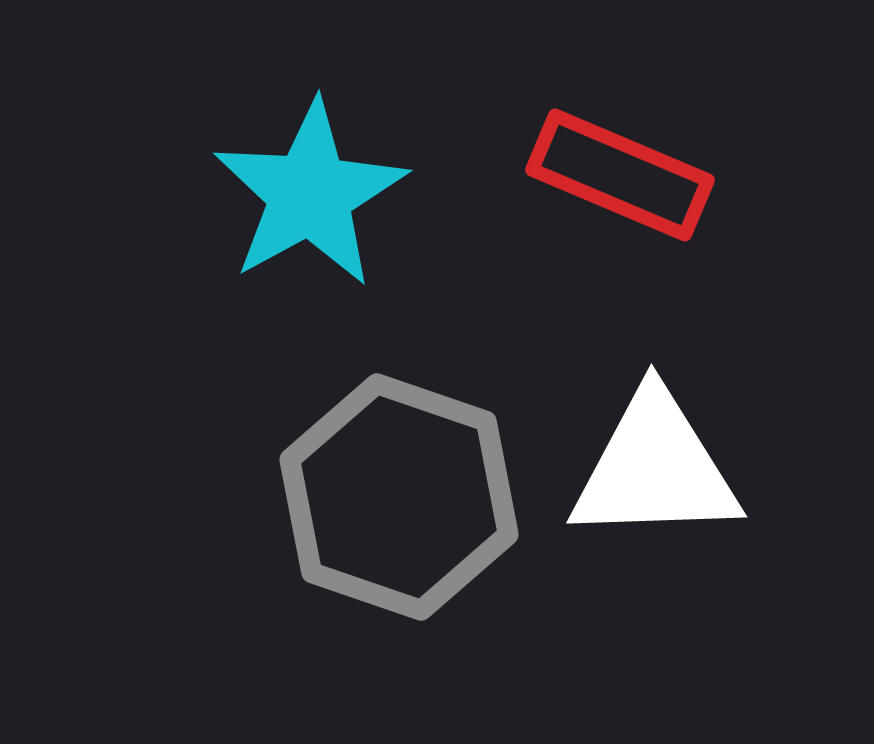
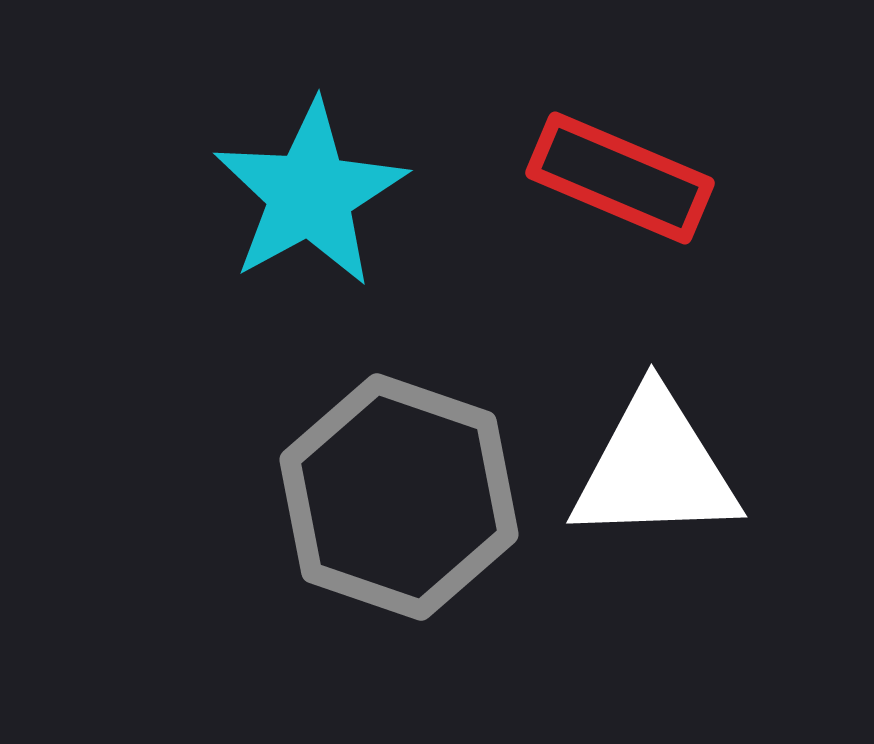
red rectangle: moved 3 px down
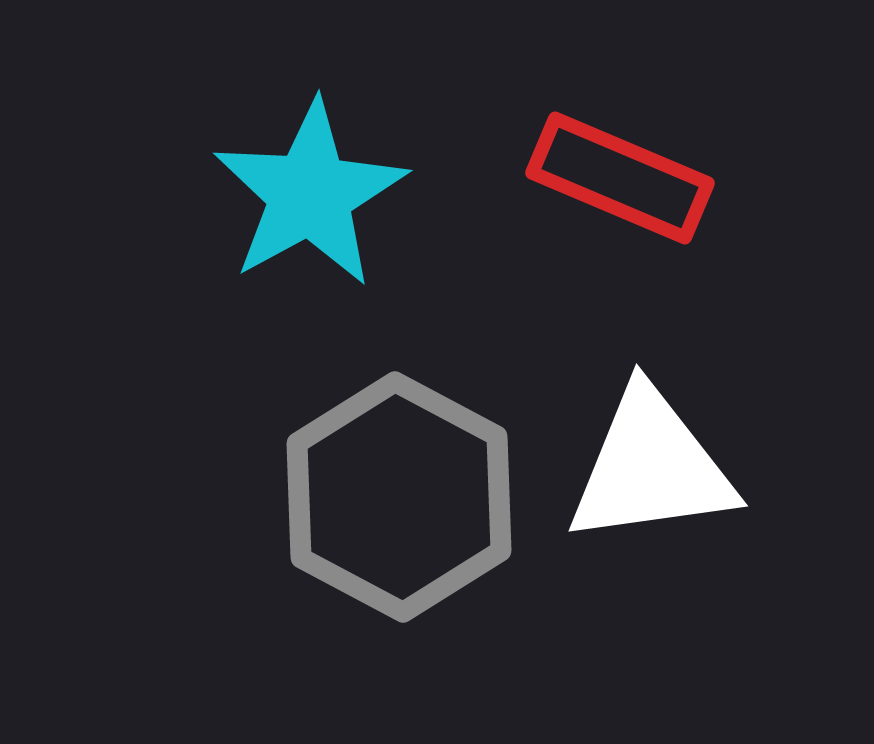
white triangle: moved 4 px left, 1 px up; rotated 6 degrees counterclockwise
gray hexagon: rotated 9 degrees clockwise
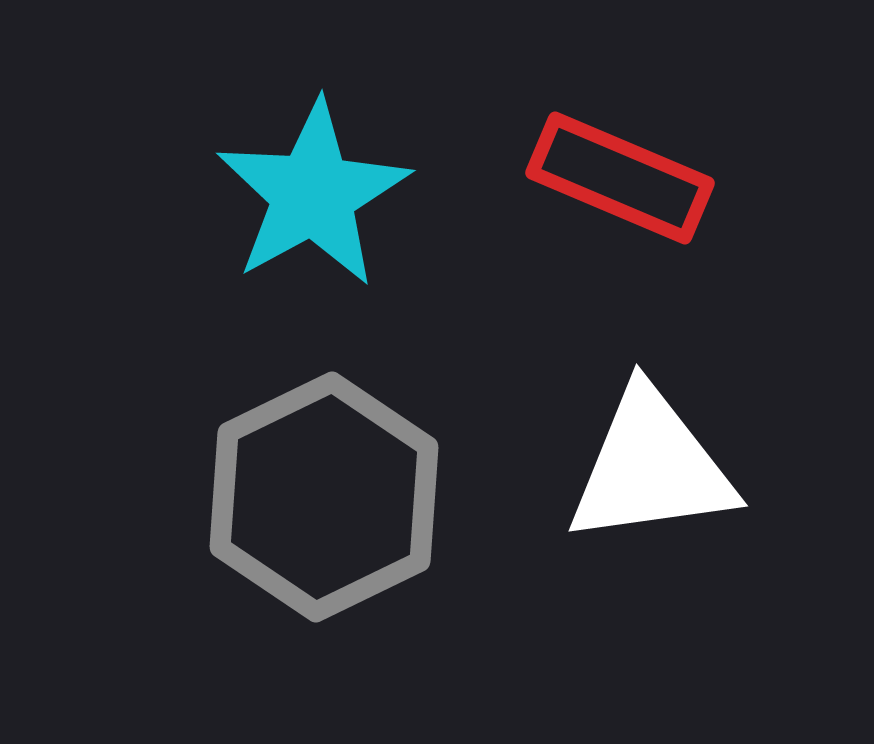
cyan star: moved 3 px right
gray hexagon: moved 75 px left; rotated 6 degrees clockwise
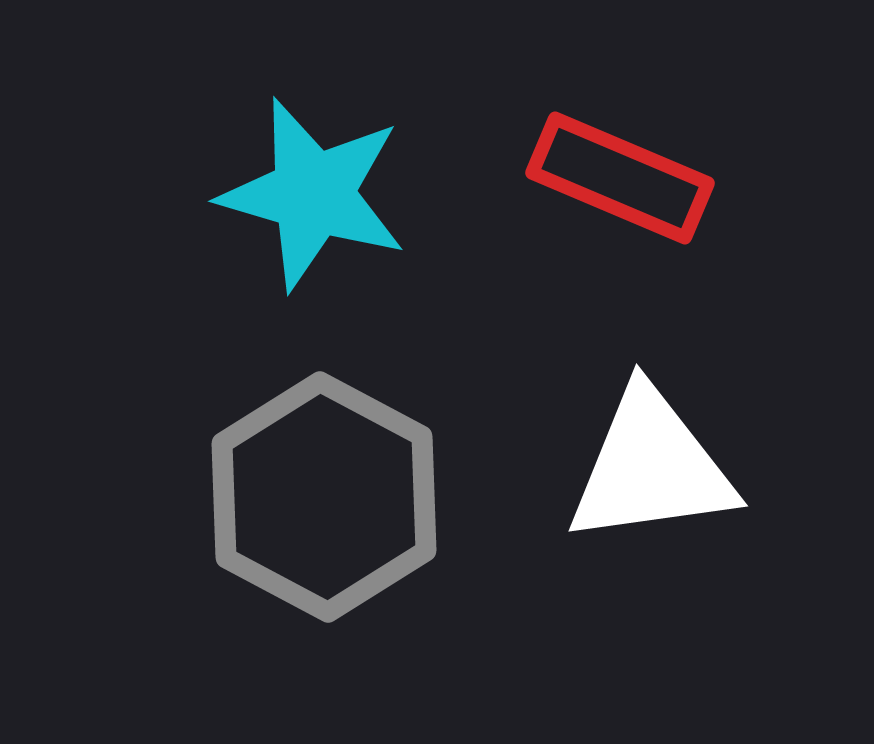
cyan star: rotated 27 degrees counterclockwise
gray hexagon: rotated 6 degrees counterclockwise
